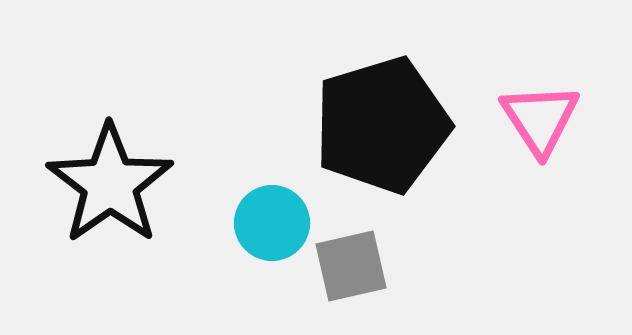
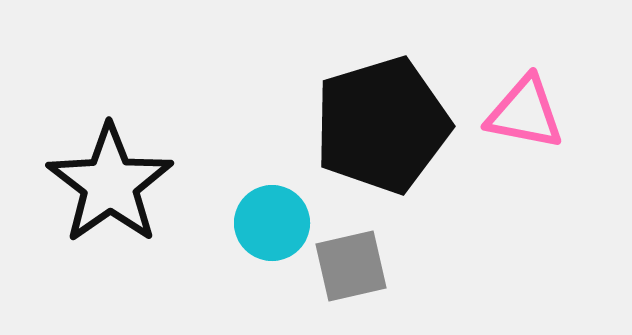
pink triangle: moved 15 px left, 6 px up; rotated 46 degrees counterclockwise
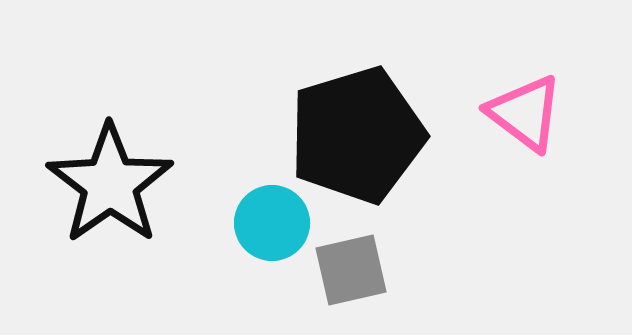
pink triangle: rotated 26 degrees clockwise
black pentagon: moved 25 px left, 10 px down
gray square: moved 4 px down
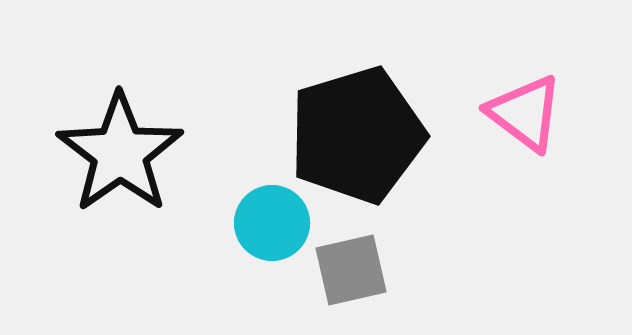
black star: moved 10 px right, 31 px up
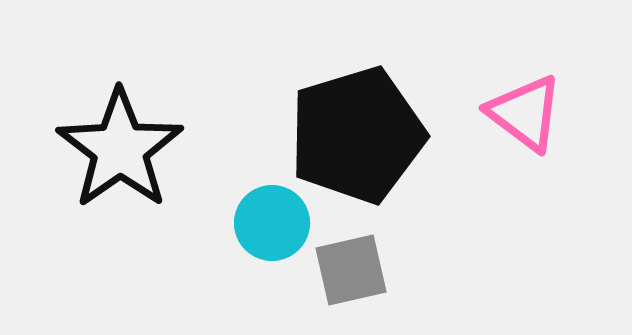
black star: moved 4 px up
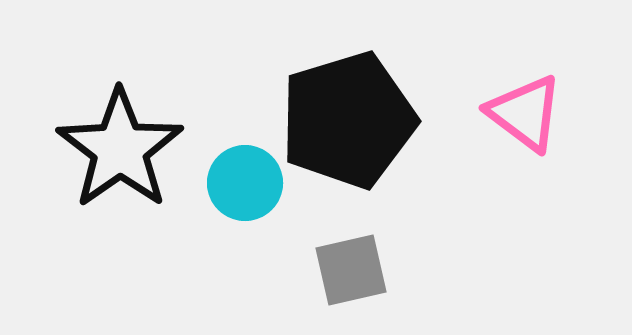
black pentagon: moved 9 px left, 15 px up
cyan circle: moved 27 px left, 40 px up
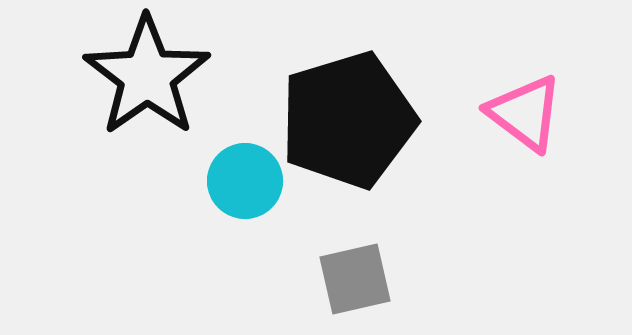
black star: moved 27 px right, 73 px up
cyan circle: moved 2 px up
gray square: moved 4 px right, 9 px down
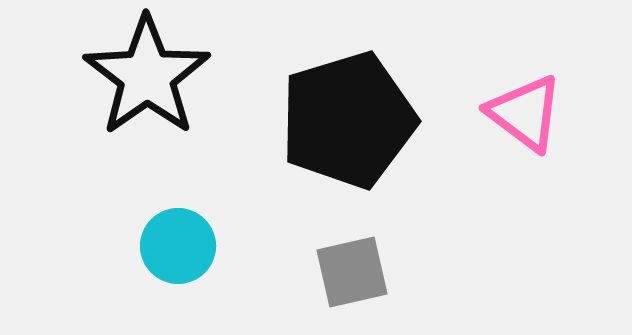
cyan circle: moved 67 px left, 65 px down
gray square: moved 3 px left, 7 px up
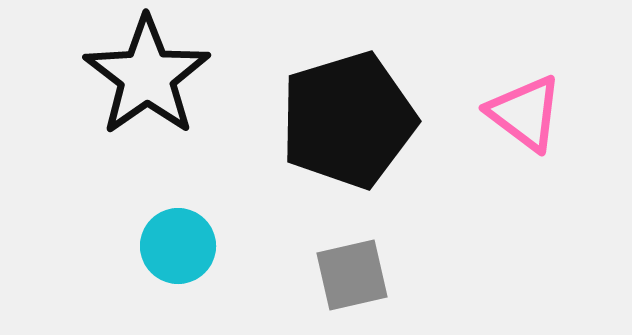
gray square: moved 3 px down
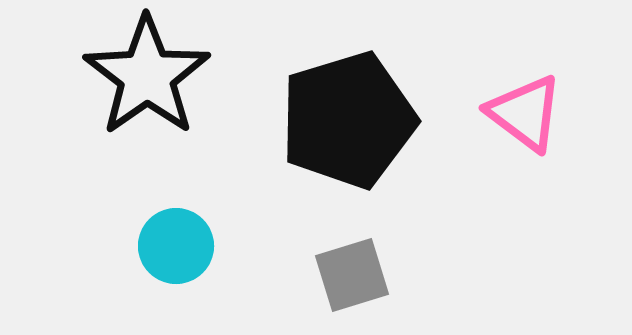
cyan circle: moved 2 px left
gray square: rotated 4 degrees counterclockwise
